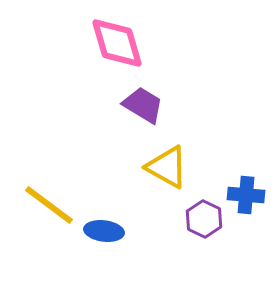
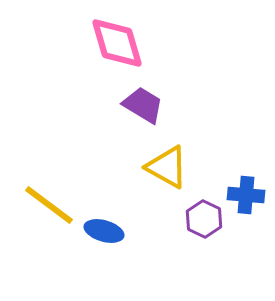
blue ellipse: rotated 9 degrees clockwise
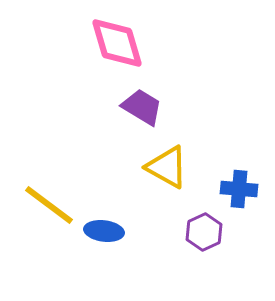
purple trapezoid: moved 1 px left, 2 px down
blue cross: moved 7 px left, 6 px up
purple hexagon: moved 13 px down; rotated 9 degrees clockwise
blue ellipse: rotated 9 degrees counterclockwise
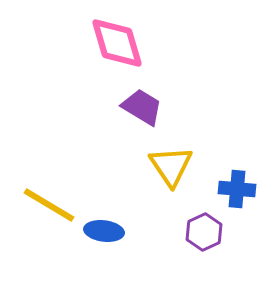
yellow triangle: moved 4 px right, 1 px up; rotated 27 degrees clockwise
blue cross: moved 2 px left
yellow line: rotated 6 degrees counterclockwise
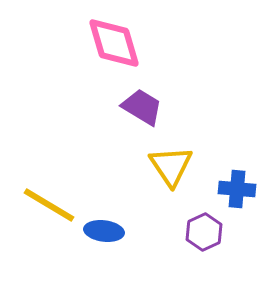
pink diamond: moved 3 px left
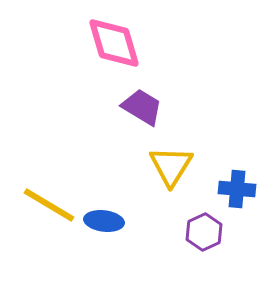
yellow triangle: rotated 6 degrees clockwise
blue ellipse: moved 10 px up
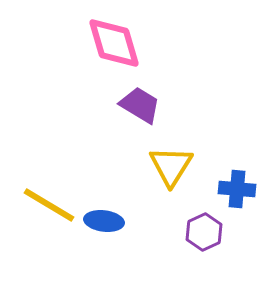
purple trapezoid: moved 2 px left, 2 px up
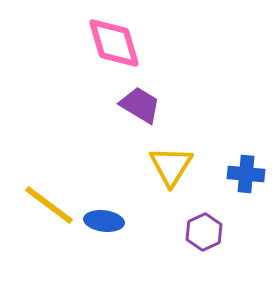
blue cross: moved 9 px right, 15 px up
yellow line: rotated 6 degrees clockwise
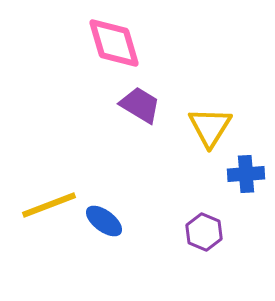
yellow triangle: moved 39 px right, 39 px up
blue cross: rotated 9 degrees counterclockwise
yellow line: rotated 58 degrees counterclockwise
blue ellipse: rotated 30 degrees clockwise
purple hexagon: rotated 12 degrees counterclockwise
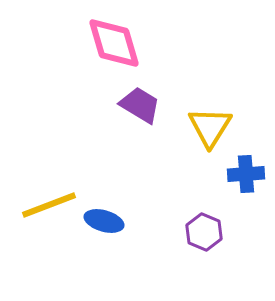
blue ellipse: rotated 21 degrees counterclockwise
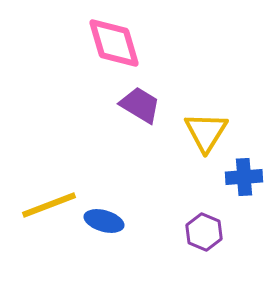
yellow triangle: moved 4 px left, 5 px down
blue cross: moved 2 px left, 3 px down
